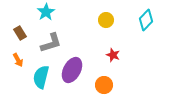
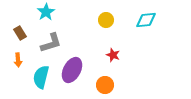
cyan diamond: rotated 40 degrees clockwise
orange arrow: rotated 24 degrees clockwise
orange circle: moved 1 px right
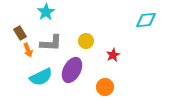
yellow circle: moved 20 px left, 21 px down
gray L-shape: rotated 20 degrees clockwise
red star: rotated 24 degrees clockwise
orange arrow: moved 10 px right, 10 px up; rotated 16 degrees counterclockwise
cyan semicircle: rotated 130 degrees counterclockwise
orange circle: moved 2 px down
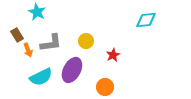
cyan star: moved 9 px left; rotated 12 degrees counterclockwise
brown rectangle: moved 3 px left, 2 px down
gray L-shape: rotated 10 degrees counterclockwise
